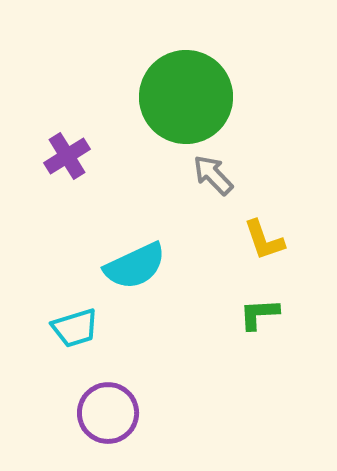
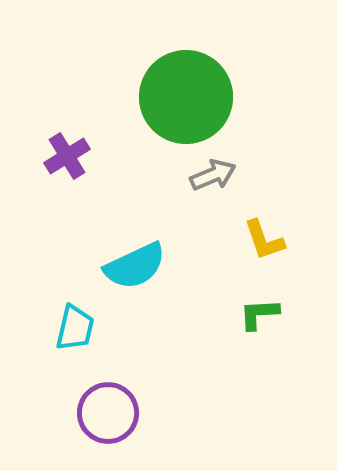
gray arrow: rotated 111 degrees clockwise
cyan trapezoid: rotated 60 degrees counterclockwise
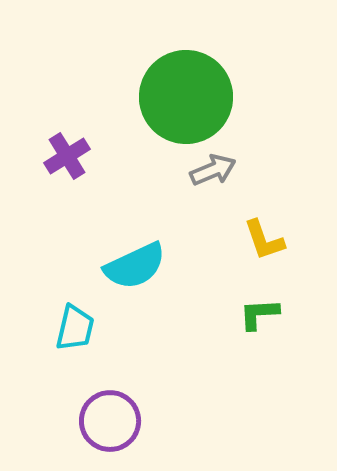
gray arrow: moved 5 px up
purple circle: moved 2 px right, 8 px down
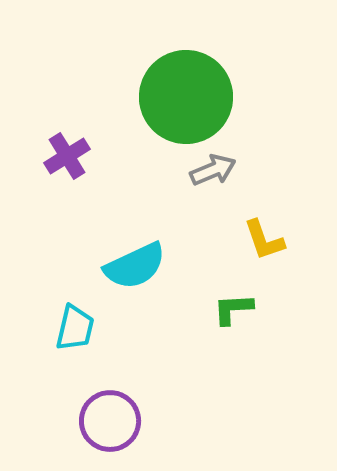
green L-shape: moved 26 px left, 5 px up
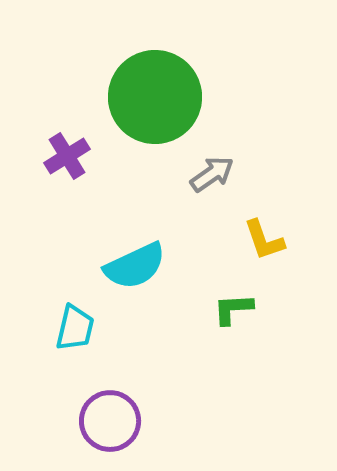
green circle: moved 31 px left
gray arrow: moved 1 px left, 4 px down; rotated 12 degrees counterclockwise
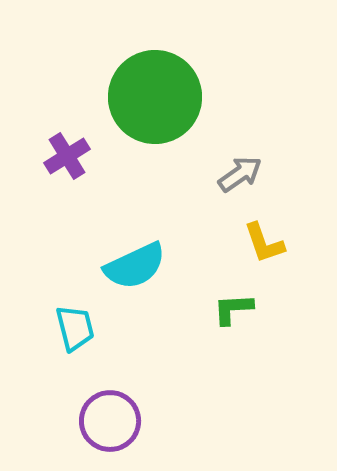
gray arrow: moved 28 px right
yellow L-shape: moved 3 px down
cyan trapezoid: rotated 27 degrees counterclockwise
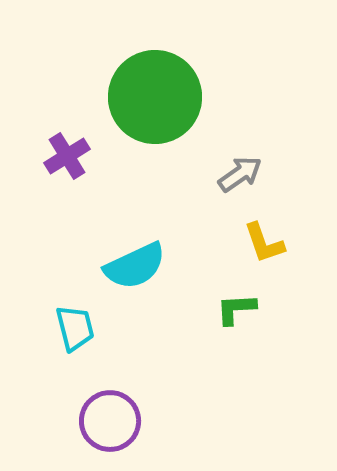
green L-shape: moved 3 px right
